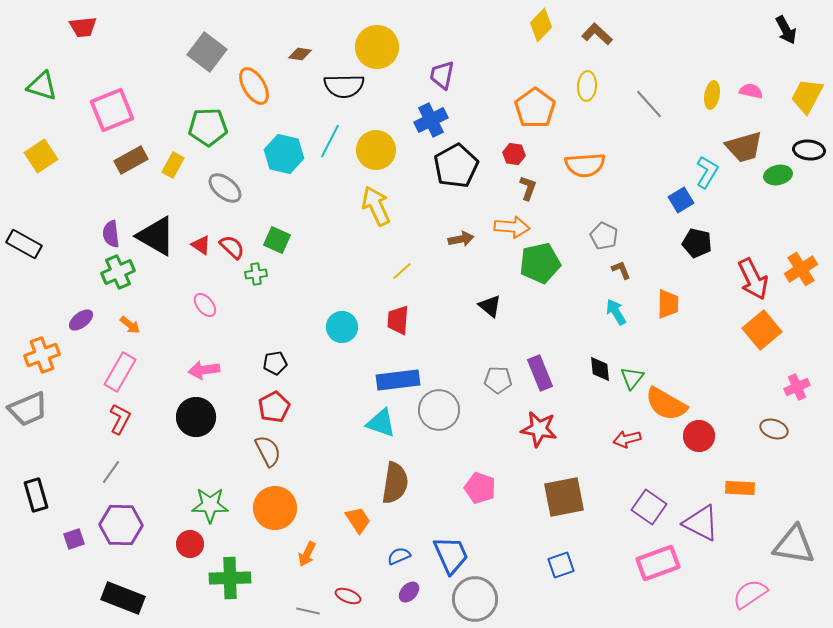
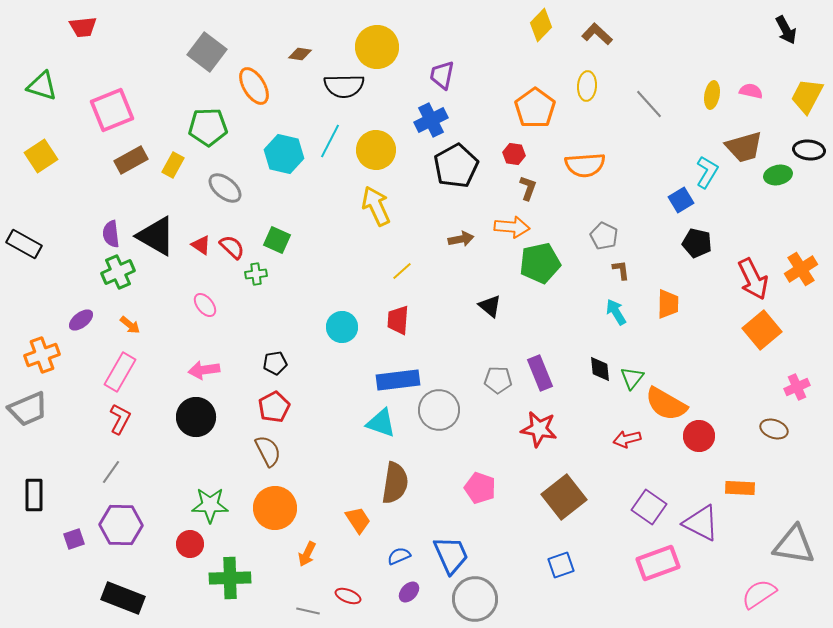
brown L-shape at (621, 270): rotated 15 degrees clockwise
black rectangle at (36, 495): moved 2 px left; rotated 16 degrees clockwise
brown square at (564, 497): rotated 27 degrees counterclockwise
pink semicircle at (750, 594): moved 9 px right
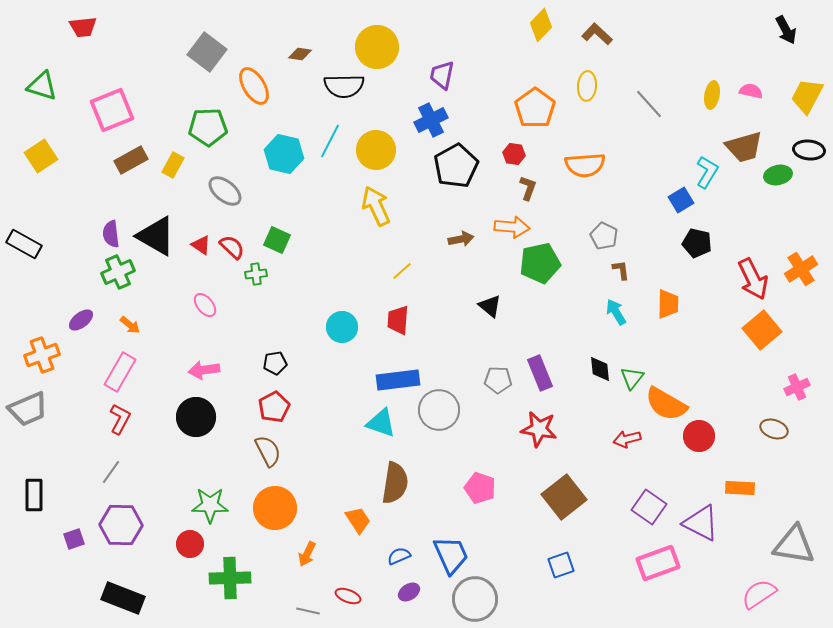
gray ellipse at (225, 188): moved 3 px down
purple ellipse at (409, 592): rotated 15 degrees clockwise
